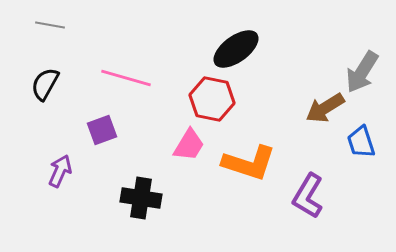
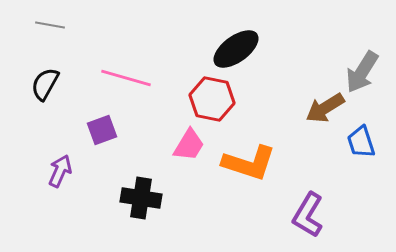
purple L-shape: moved 19 px down
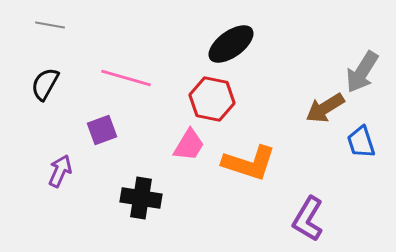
black ellipse: moved 5 px left, 5 px up
purple L-shape: moved 4 px down
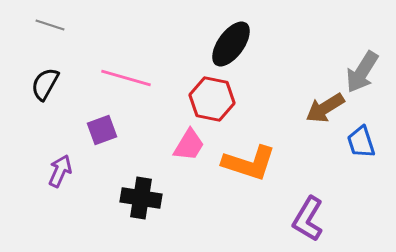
gray line: rotated 8 degrees clockwise
black ellipse: rotated 18 degrees counterclockwise
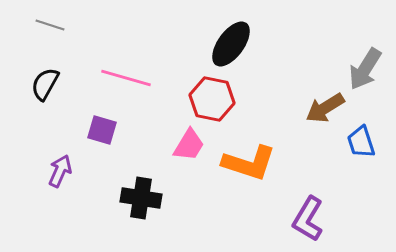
gray arrow: moved 3 px right, 3 px up
purple square: rotated 36 degrees clockwise
